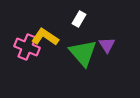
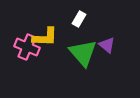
yellow L-shape: rotated 148 degrees clockwise
purple triangle: rotated 18 degrees counterclockwise
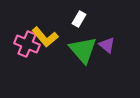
yellow L-shape: rotated 48 degrees clockwise
pink cross: moved 3 px up
green triangle: moved 3 px up
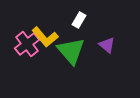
white rectangle: moved 1 px down
pink cross: rotated 30 degrees clockwise
green triangle: moved 12 px left, 1 px down
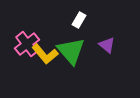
yellow L-shape: moved 17 px down
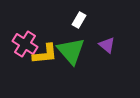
pink cross: moved 2 px left; rotated 20 degrees counterclockwise
yellow L-shape: rotated 56 degrees counterclockwise
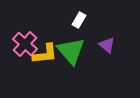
pink cross: rotated 10 degrees clockwise
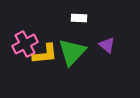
white rectangle: moved 2 px up; rotated 63 degrees clockwise
pink cross: rotated 20 degrees clockwise
green triangle: moved 1 px right, 1 px down; rotated 24 degrees clockwise
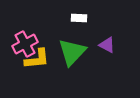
purple triangle: rotated 12 degrees counterclockwise
yellow L-shape: moved 8 px left, 5 px down
